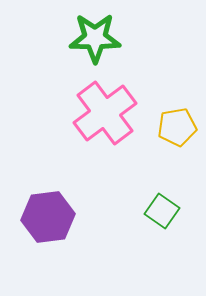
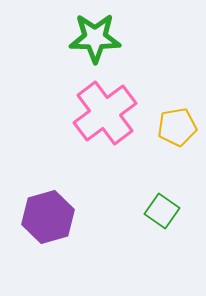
purple hexagon: rotated 9 degrees counterclockwise
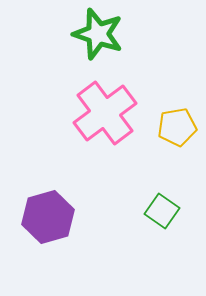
green star: moved 3 px right, 4 px up; rotated 18 degrees clockwise
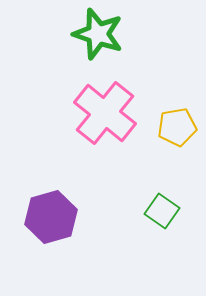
pink cross: rotated 14 degrees counterclockwise
purple hexagon: moved 3 px right
